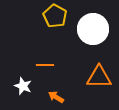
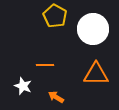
orange triangle: moved 3 px left, 3 px up
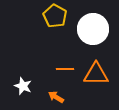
orange line: moved 20 px right, 4 px down
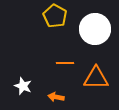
white circle: moved 2 px right
orange line: moved 6 px up
orange triangle: moved 4 px down
orange arrow: rotated 21 degrees counterclockwise
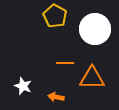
orange triangle: moved 4 px left
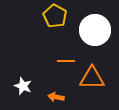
white circle: moved 1 px down
orange line: moved 1 px right, 2 px up
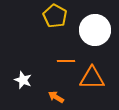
white star: moved 6 px up
orange arrow: rotated 21 degrees clockwise
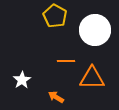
white star: moved 1 px left; rotated 18 degrees clockwise
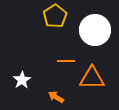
yellow pentagon: rotated 10 degrees clockwise
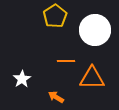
white star: moved 1 px up
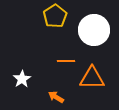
white circle: moved 1 px left
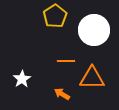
orange arrow: moved 6 px right, 3 px up
